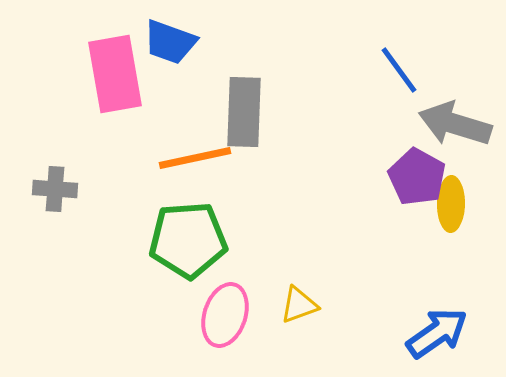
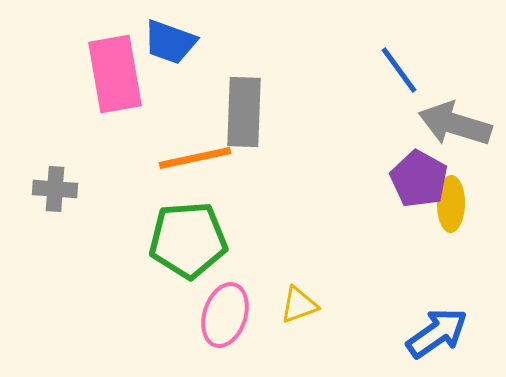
purple pentagon: moved 2 px right, 2 px down
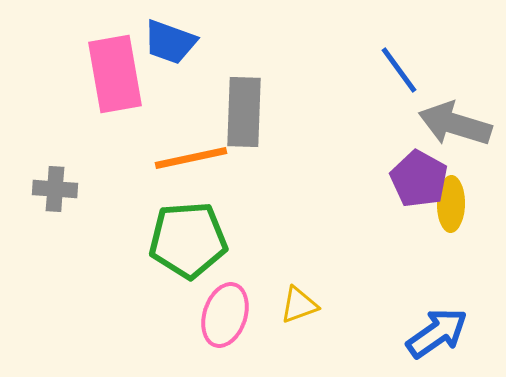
orange line: moved 4 px left
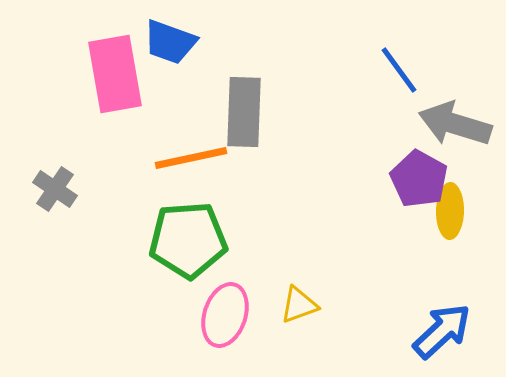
gray cross: rotated 30 degrees clockwise
yellow ellipse: moved 1 px left, 7 px down
blue arrow: moved 5 px right, 2 px up; rotated 8 degrees counterclockwise
